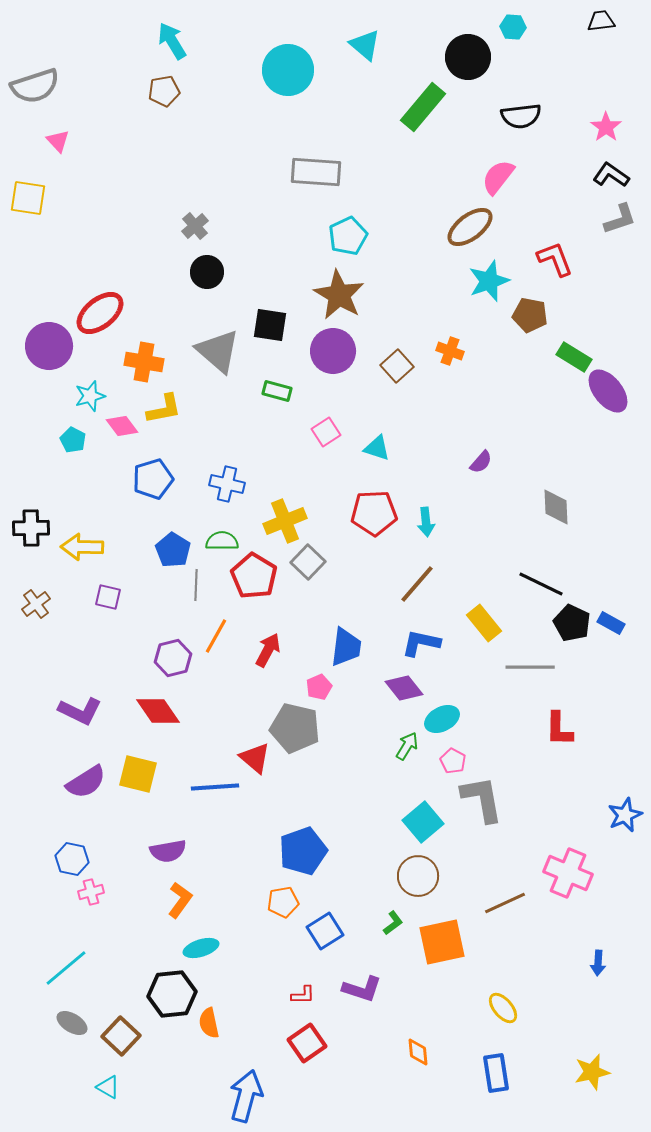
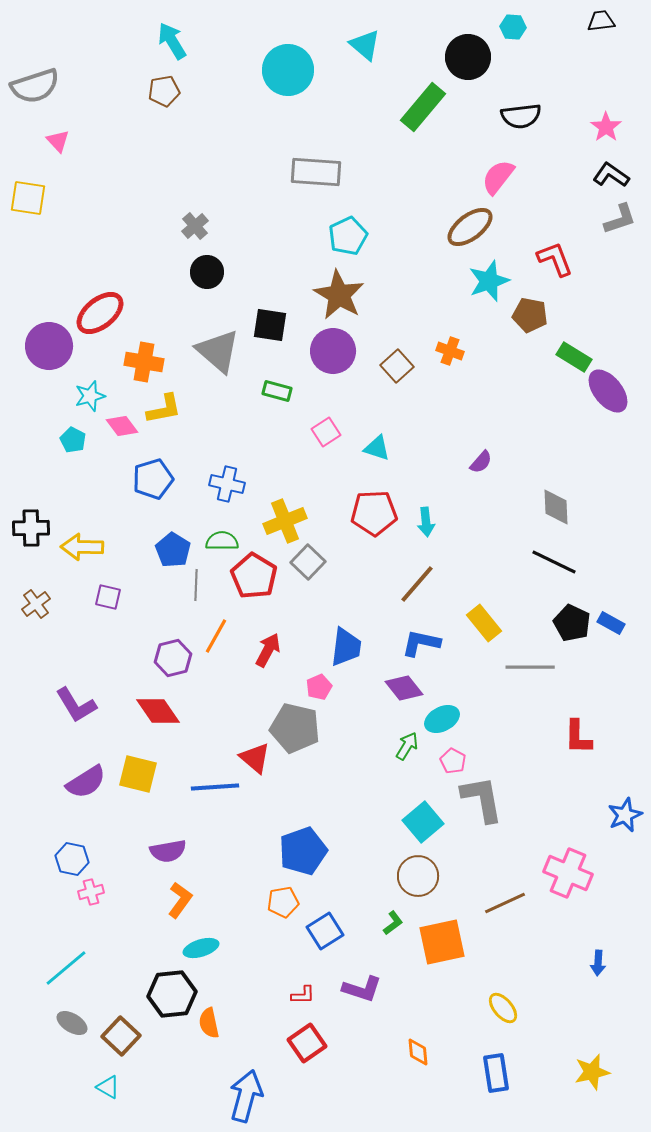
black line at (541, 584): moved 13 px right, 22 px up
purple L-shape at (80, 711): moved 4 px left, 6 px up; rotated 33 degrees clockwise
red L-shape at (559, 729): moved 19 px right, 8 px down
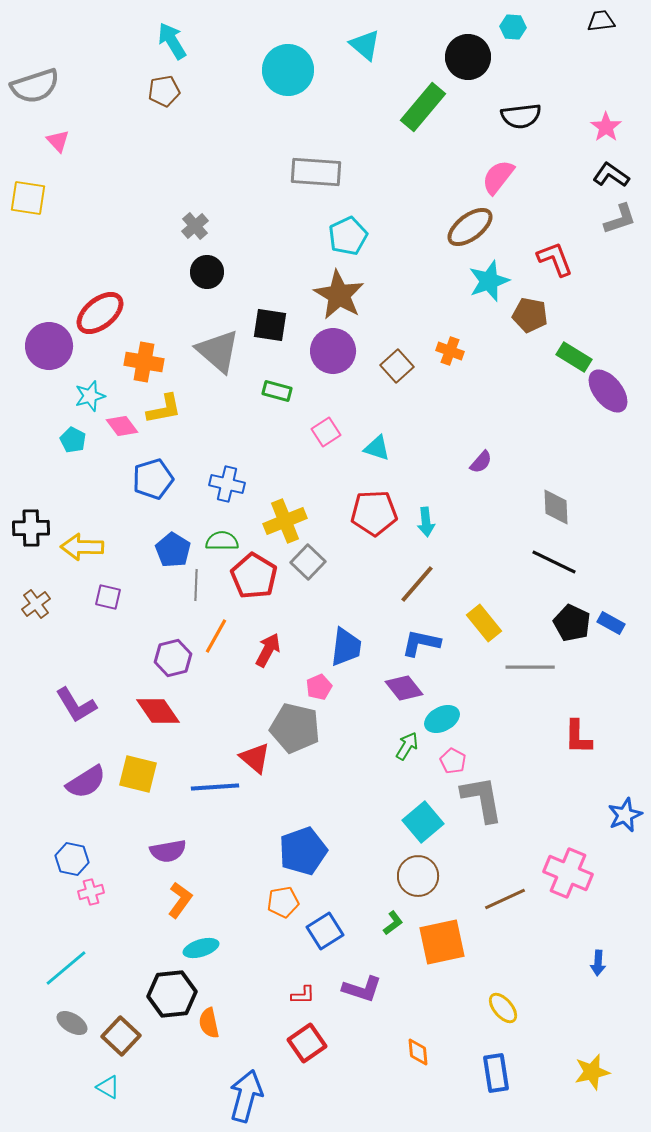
brown line at (505, 903): moved 4 px up
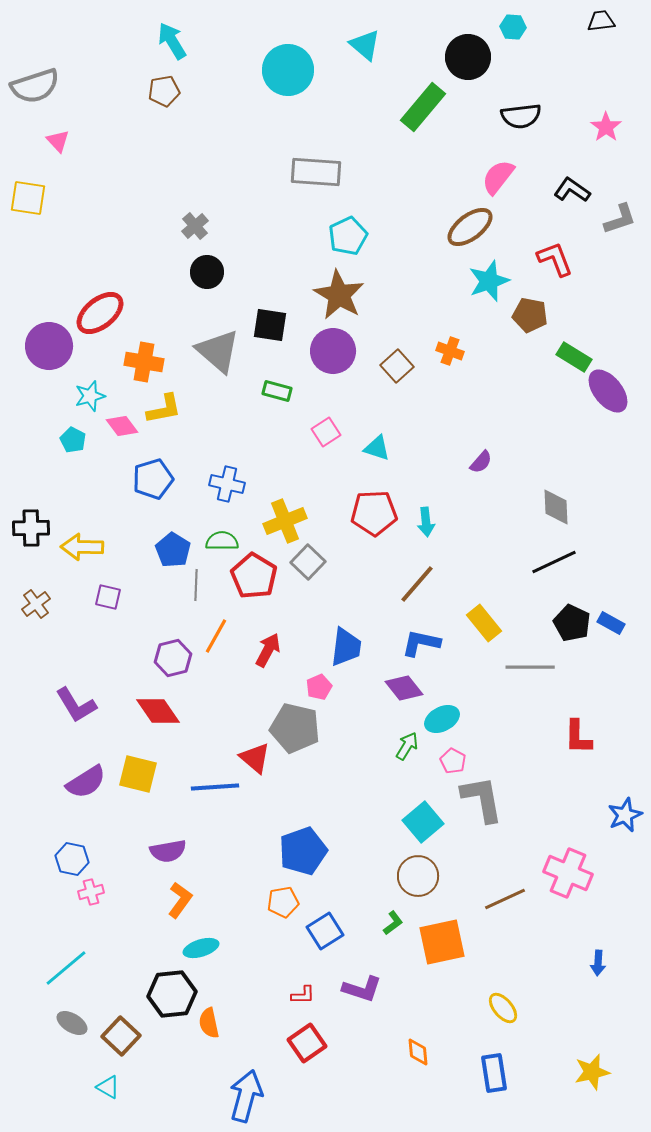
black L-shape at (611, 175): moved 39 px left, 15 px down
black line at (554, 562): rotated 51 degrees counterclockwise
blue rectangle at (496, 1073): moved 2 px left
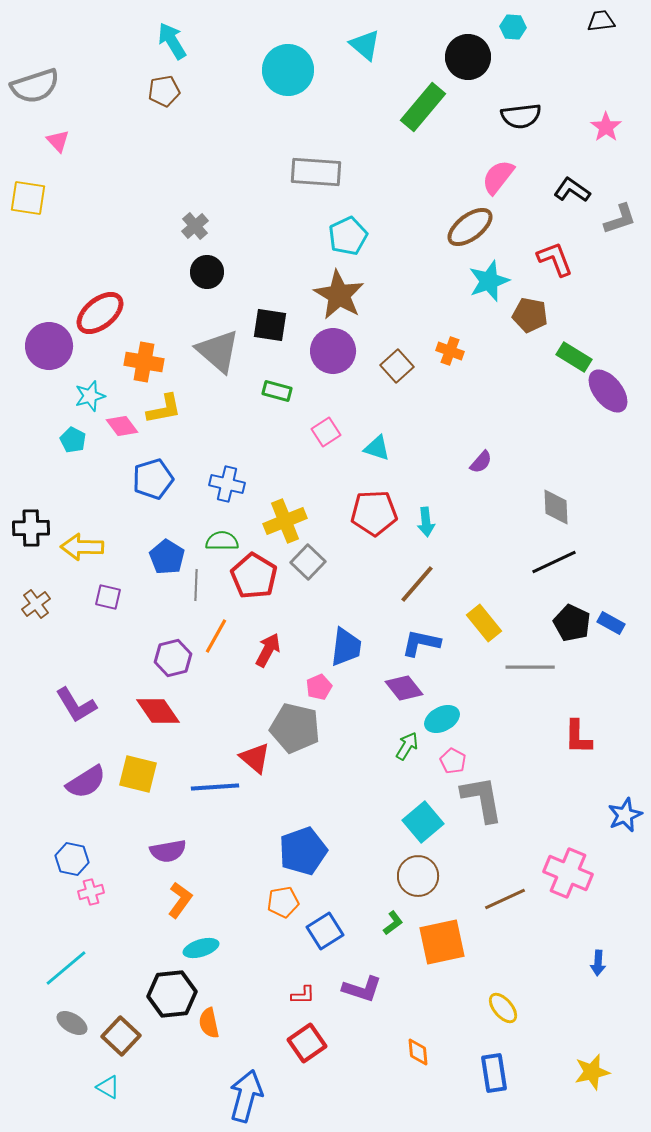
blue pentagon at (173, 550): moved 6 px left, 7 px down
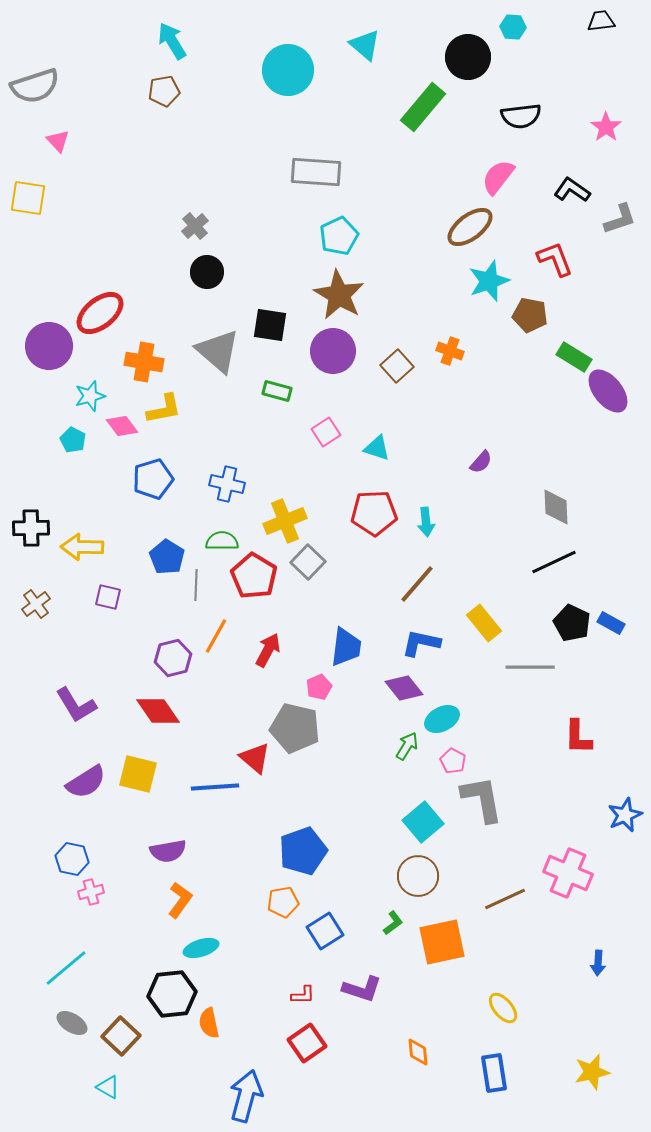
cyan pentagon at (348, 236): moved 9 px left
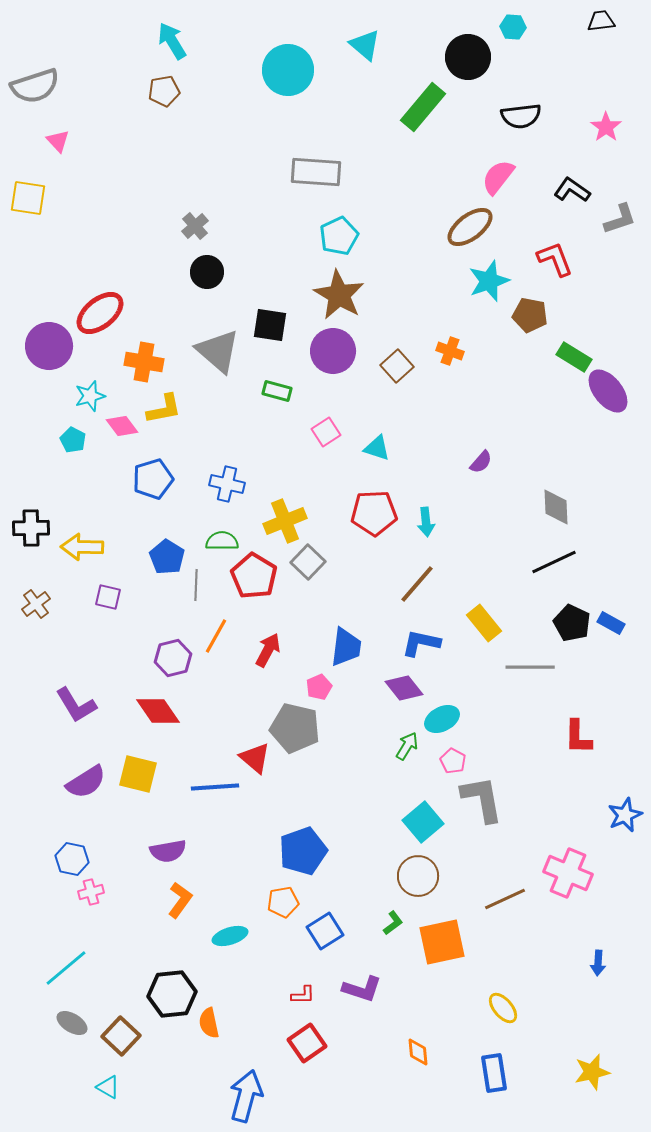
cyan ellipse at (201, 948): moved 29 px right, 12 px up
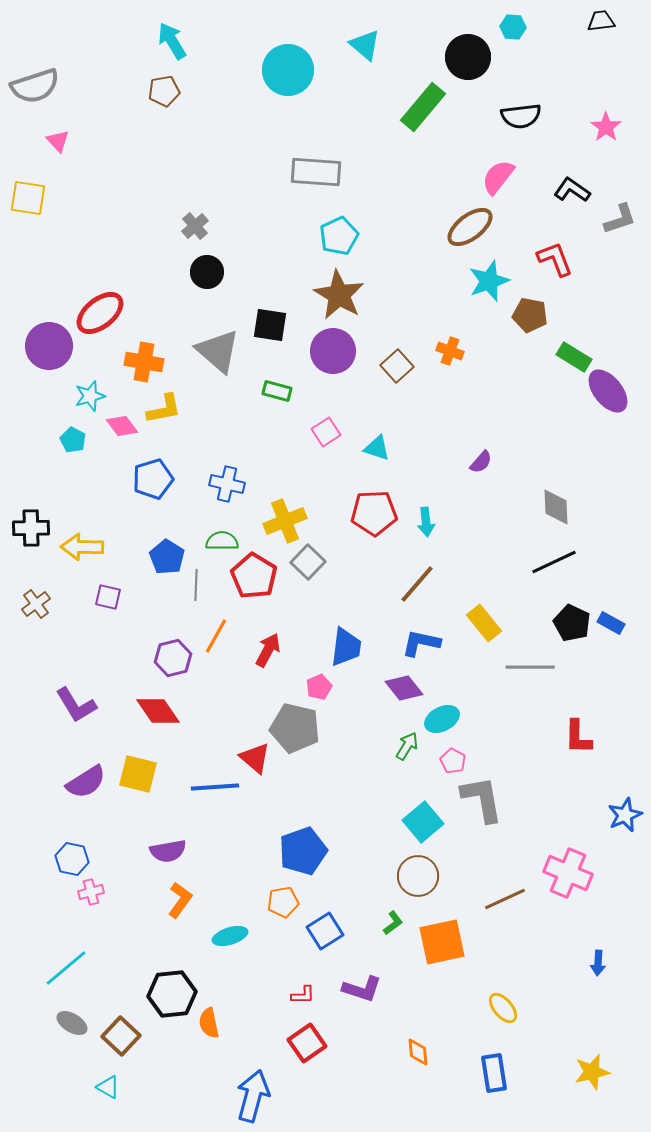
blue arrow at (246, 1096): moved 7 px right
